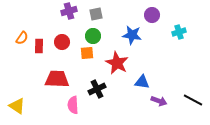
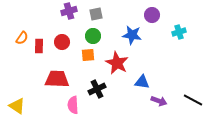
orange square: moved 1 px right, 2 px down
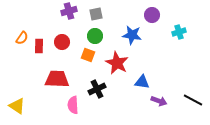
green circle: moved 2 px right
orange square: rotated 24 degrees clockwise
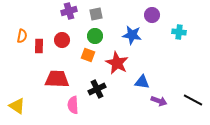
cyan cross: rotated 24 degrees clockwise
orange semicircle: moved 2 px up; rotated 24 degrees counterclockwise
red circle: moved 2 px up
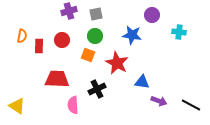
black line: moved 2 px left, 5 px down
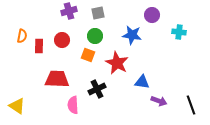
gray square: moved 2 px right, 1 px up
black line: rotated 42 degrees clockwise
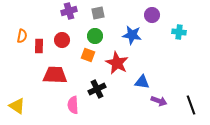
red trapezoid: moved 2 px left, 4 px up
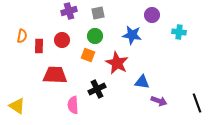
black line: moved 6 px right, 2 px up
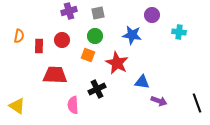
orange semicircle: moved 3 px left
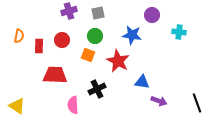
red star: moved 1 px right, 2 px up
